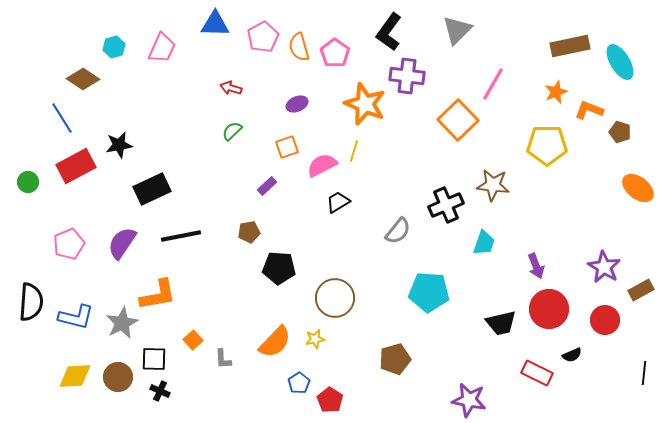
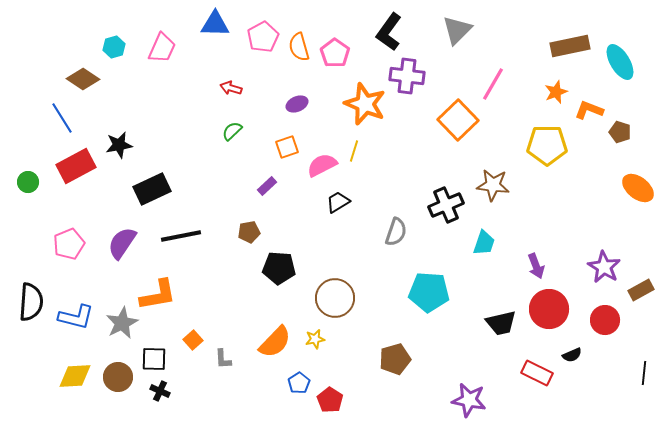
gray semicircle at (398, 231): moved 2 px left, 1 px down; rotated 20 degrees counterclockwise
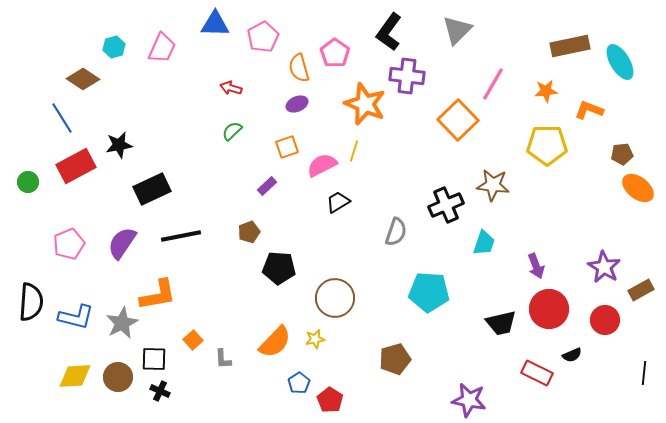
orange semicircle at (299, 47): moved 21 px down
orange star at (556, 92): moved 10 px left, 1 px up; rotated 15 degrees clockwise
brown pentagon at (620, 132): moved 2 px right, 22 px down; rotated 25 degrees counterclockwise
brown pentagon at (249, 232): rotated 10 degrees counterclockwise
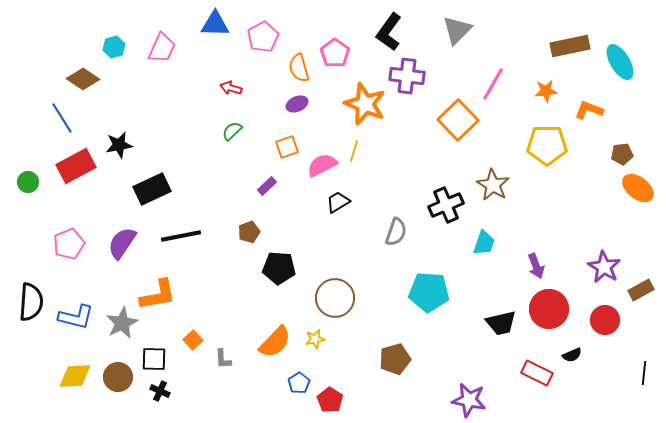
brown star at (493, 185): rotated 24 degrees clockwise
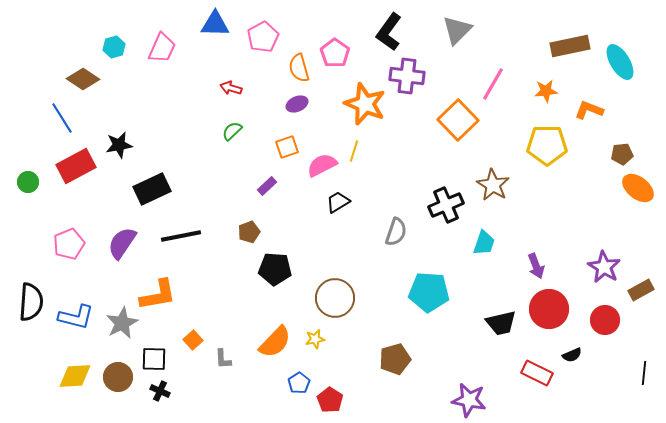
black pentagon at (279, 268): moved 4 px left, 1 px down
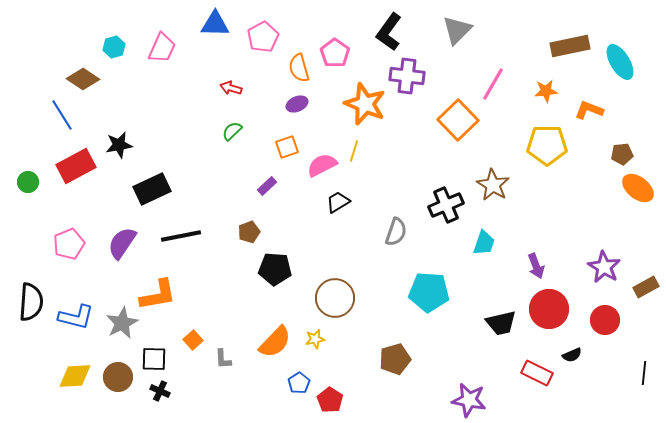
blue line at (62, 118): moved 3 px up
brown rectangle at (641, 290): moved 5 px right, 3 px up
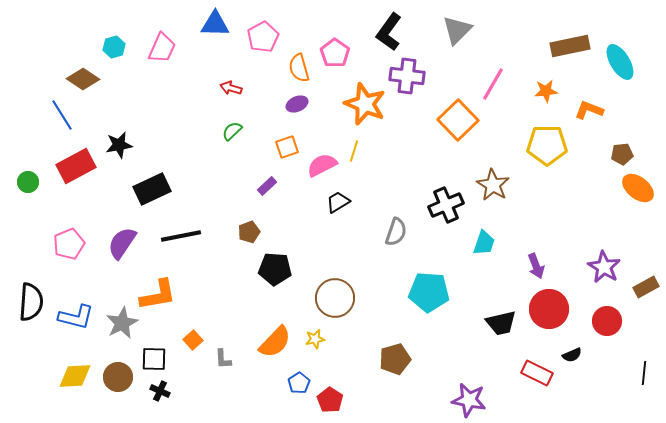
red circle at (605, 320): moved 2 px right, 1 px down
